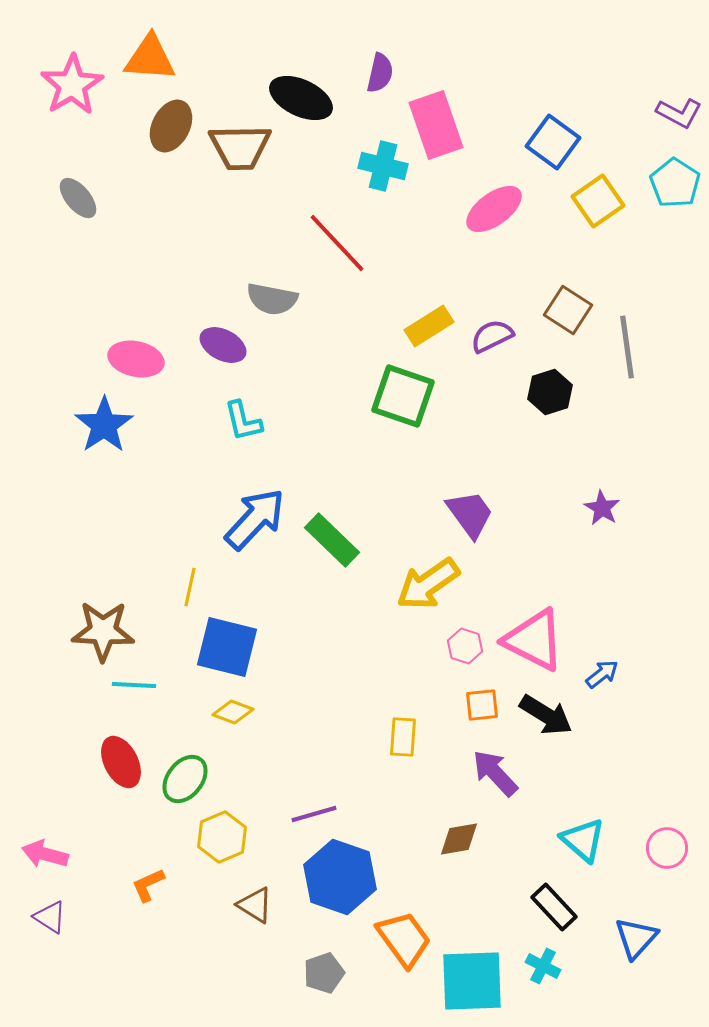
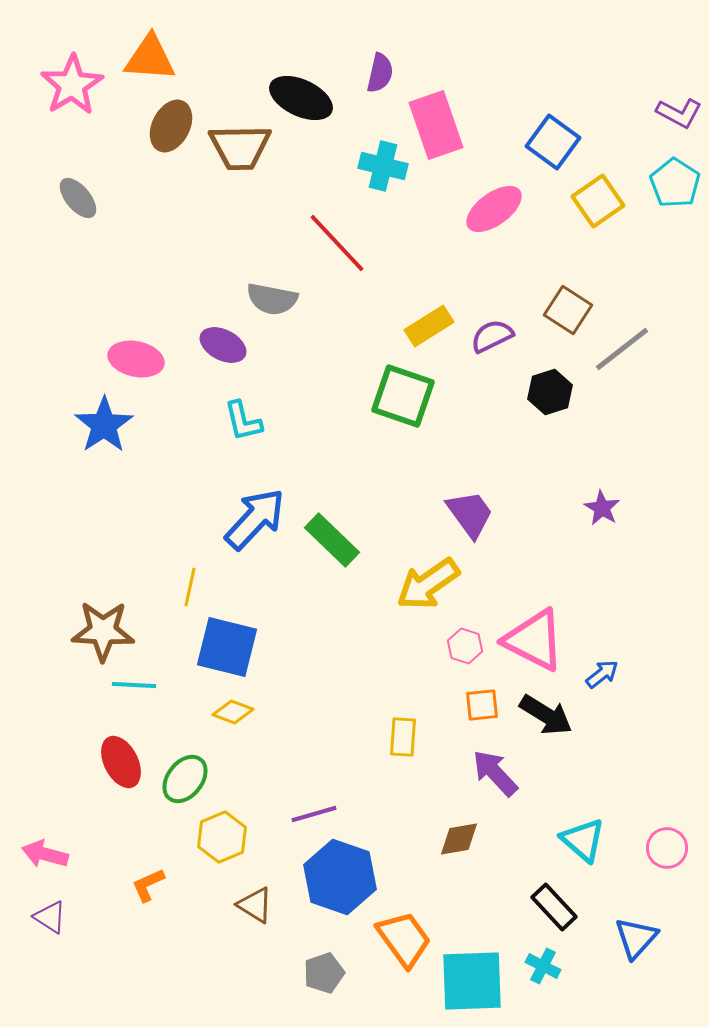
gray line at (627, 347): moved 5 px left, 2 px down; rotated 60 degrees clockwise
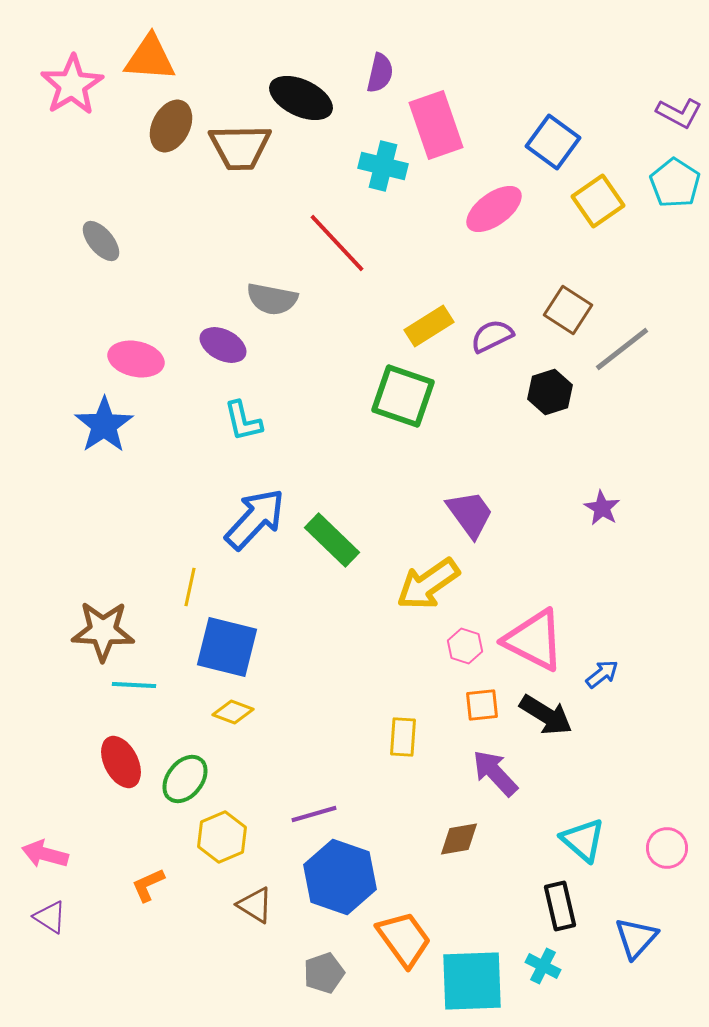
gray ellipse at (78, 198): moved 23 px right, 43 px down
black rectangle at (554, 907): moved 6 px right, 1 px up; rotated 30 degrees clockwise
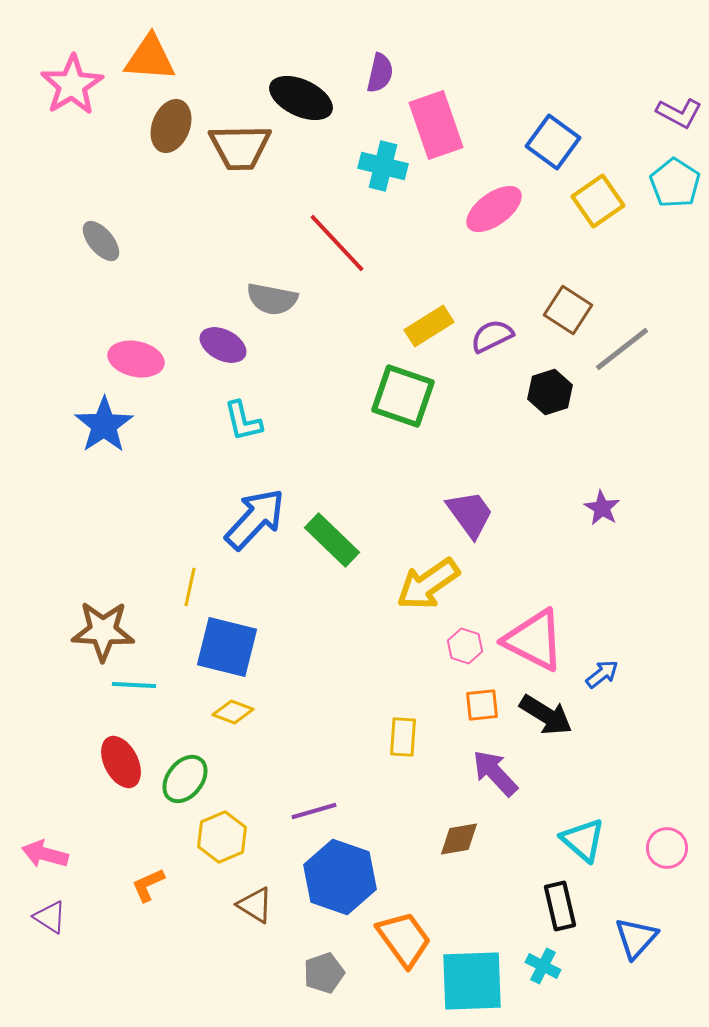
brown ellipse at (171, 126): rotated 6 degrees counterclockwise
purple line at (314, 814): moved 3 px up
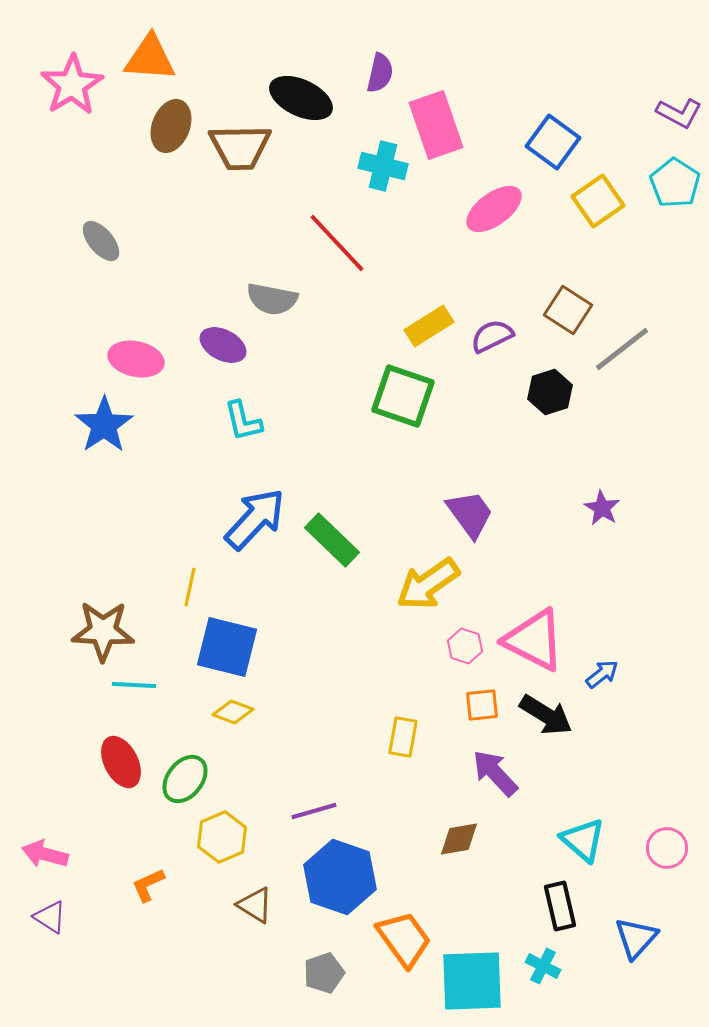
yellow rectangle at (403, 737): rotated 6 degrees clockwise
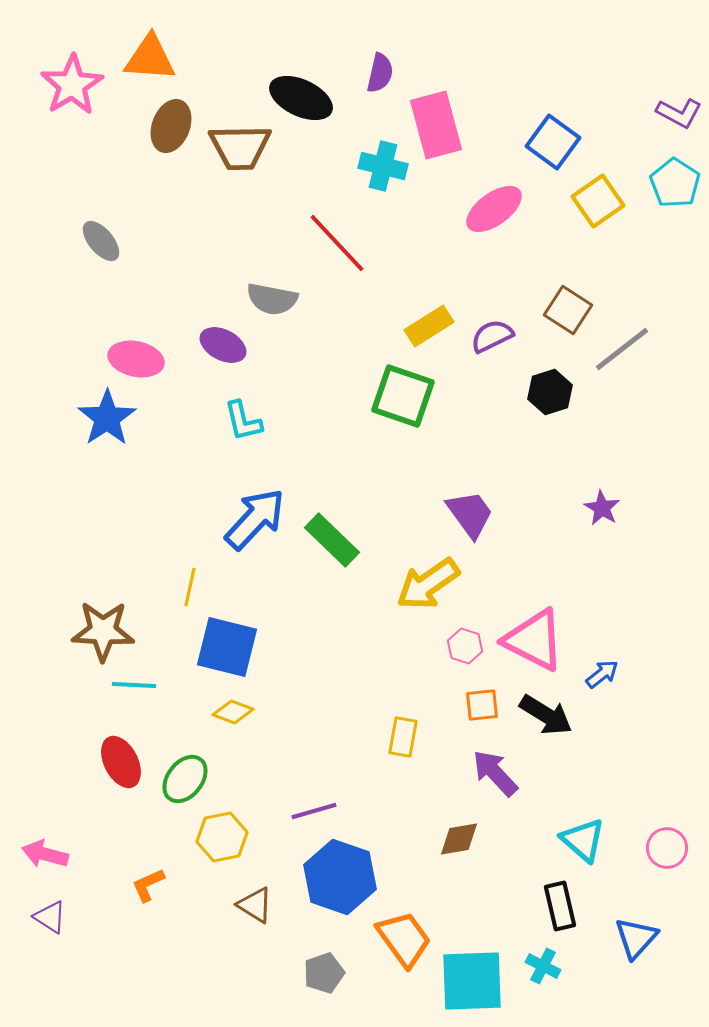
pink rectangle at (436, 125): rotated 4 degrees clockwise
blue star at (104, 425): moved 3 px right, 7 px up
yellow hexagon at (222, 837): rotated 12 degrees clockwise
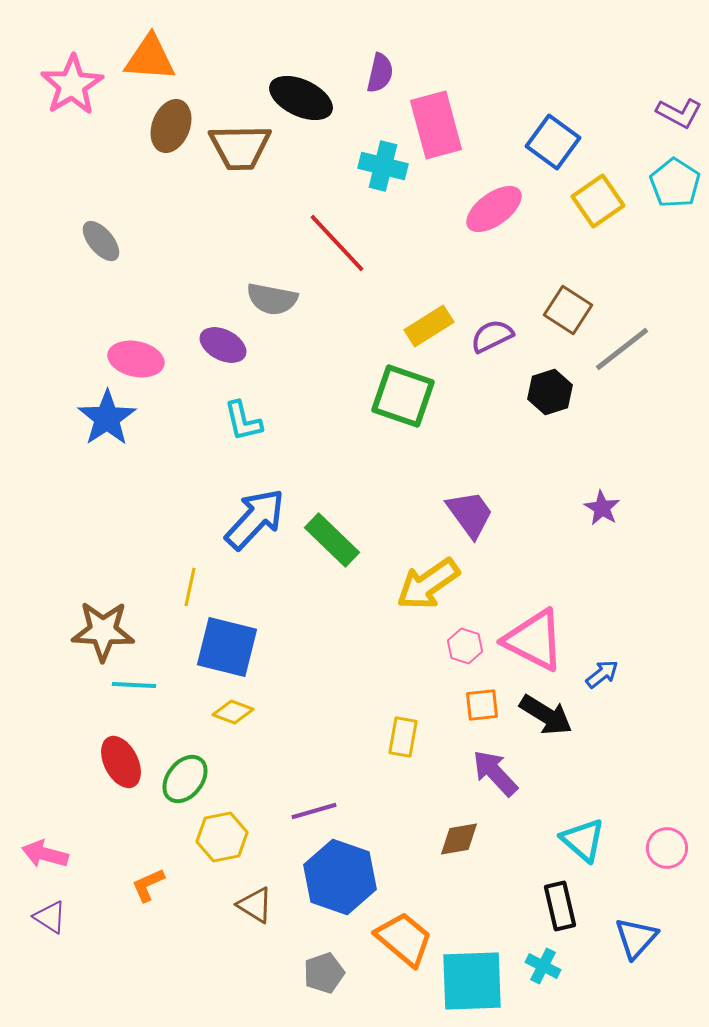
orange trapezoid at (404, 939): rotated 14 degrees counterclockwise
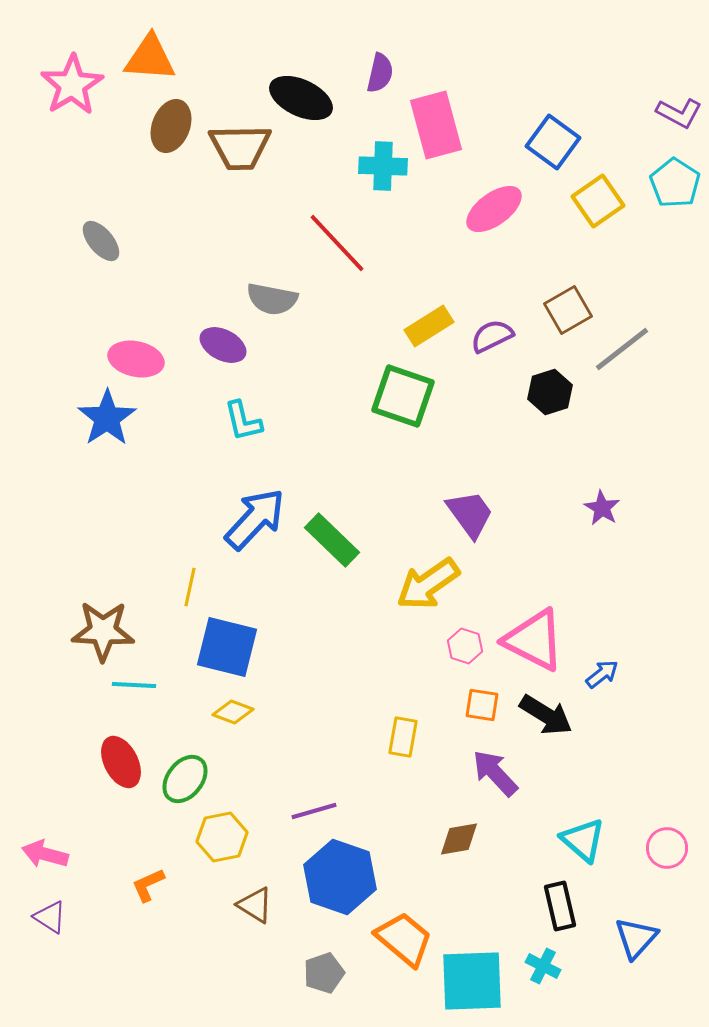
cyan cross at (383, 166): rotated 12 degrees counterclockwise
brown square at (568, 310): rotated 27 degrees clockwise
orange square at (482, 705): rotated 15 degrees clockwise
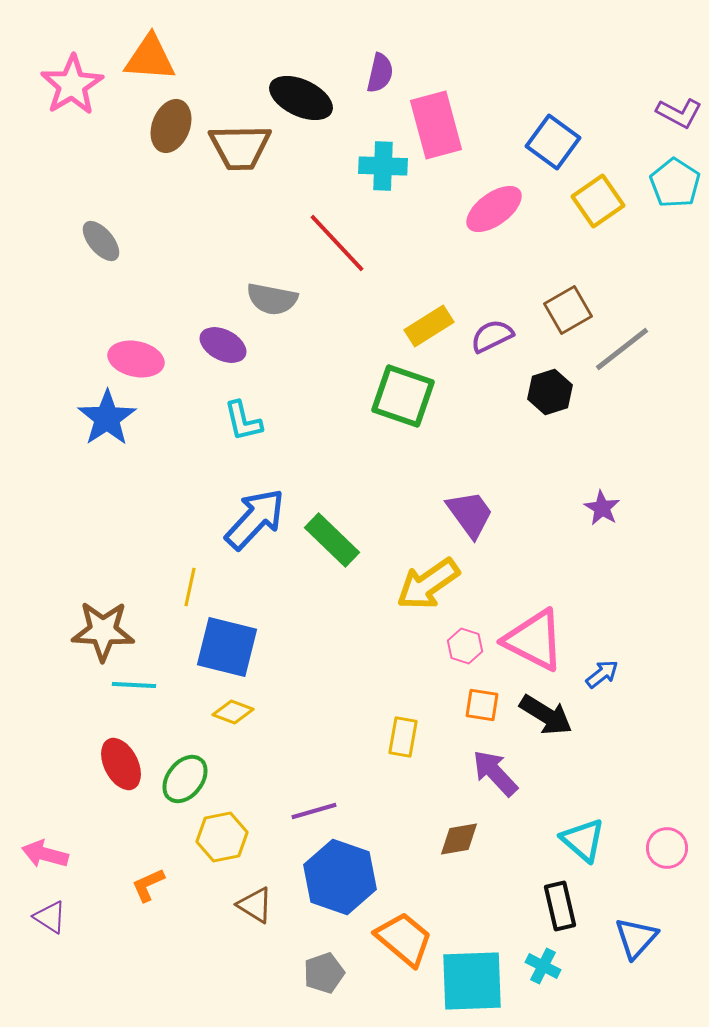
red ellipse at (121, 762): moved 2 px down
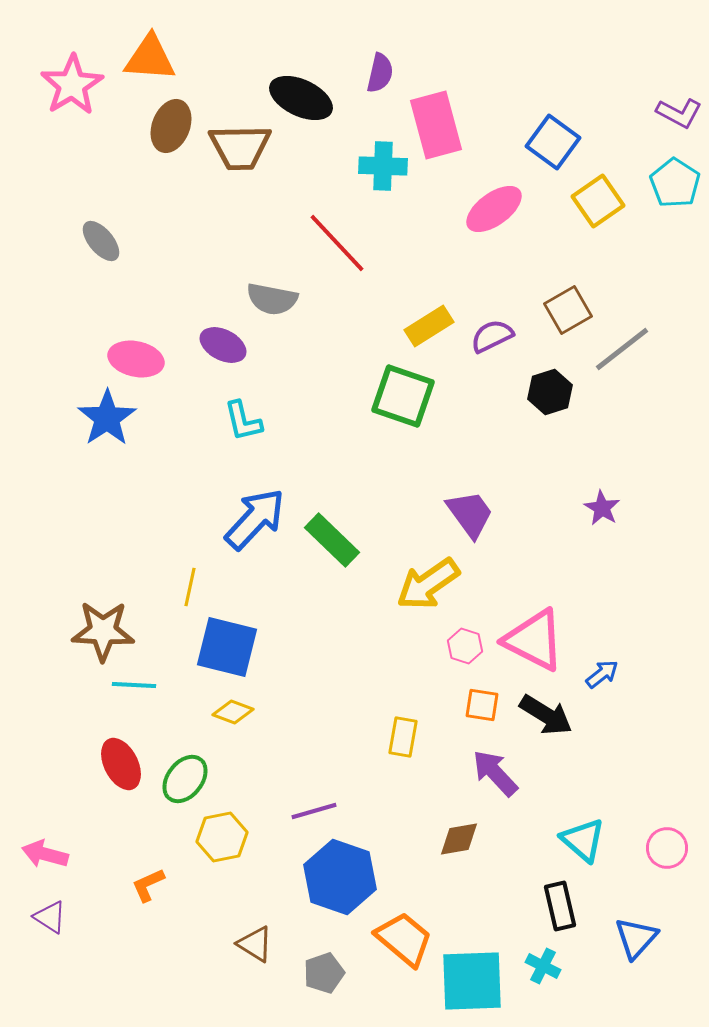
brown triangle at (255, 905): moved 39 px down
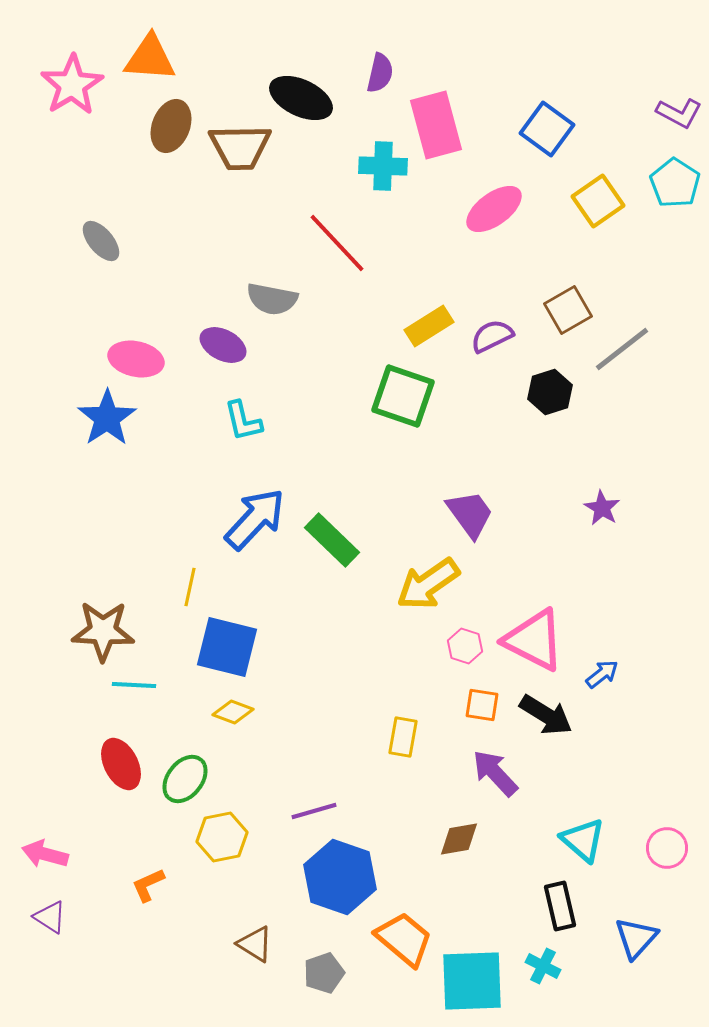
blue square at (553, 142): moved 6 px left, 13 px up
